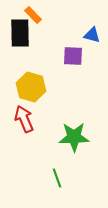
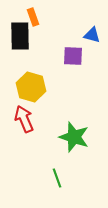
orange rectangle: moved 2 px down; rotated 24 degrees clockwise
black rectangle: moved 3 px down
green star: rotated 20 degrees clockwise
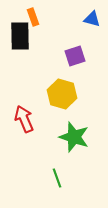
blue triangle: moved 16 px up
purple square: moved 2 px right; rotated 20 degrees counterclockwise
yellow hexagon: moved 31 px right, 7 px down
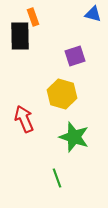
blue triangle: moved 1 px right, 5 px up
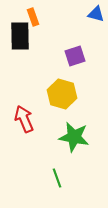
blue triangle: moved 3 px right
green star: rotated 8 degrees counterclockwise
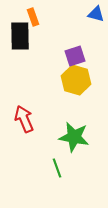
yellow hexagon: moved 14 px right, 14 px up
green line: moved 10 px up
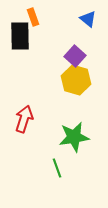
blue triangle: moved 8 px left, 5 px down; rotated 24 degrees clockwise
purple square: rotated 30 degrees counterclockwise
red arrow: rotated 40 degrees clockwise
green star: rotated 20 degrees counterclockwise
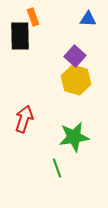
blue triangle: rotated 36 degrees counterclockwise
